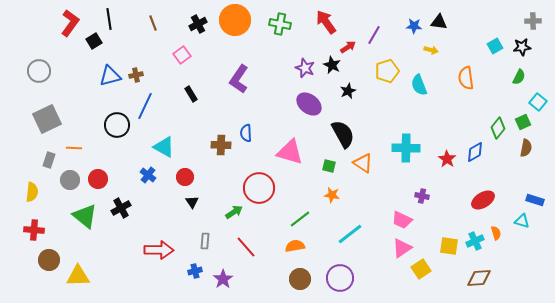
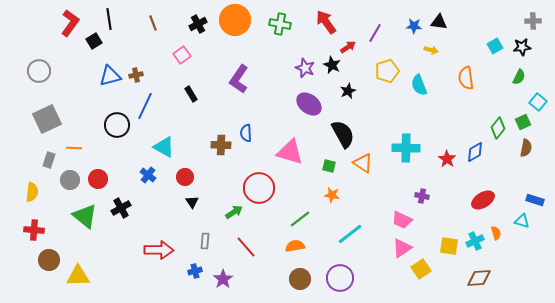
purple line at (374, 35): moved 1 px right, 2 px up
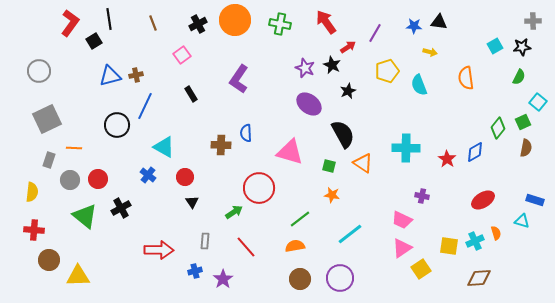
yellow arrow at (431, 50): moved 1 px left, 2 px down
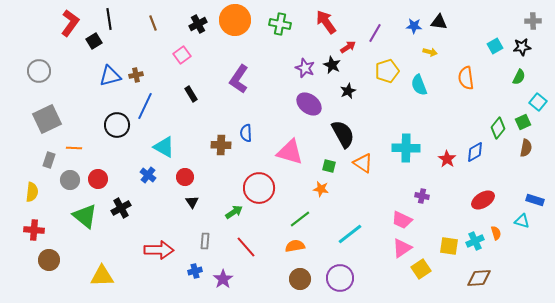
orange star at (332, 195): moved 11 px left, 6 px up
yellow triangle at (78, 276): moved 24 px right
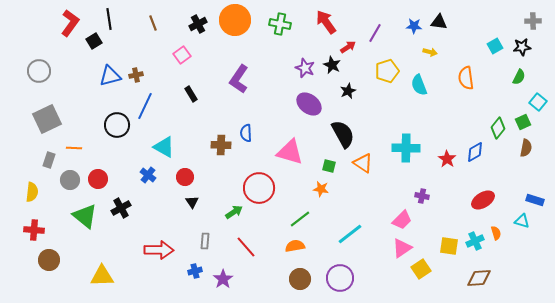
pink trapezoid at (402, 220): rotated 70 degrees counterclockwise
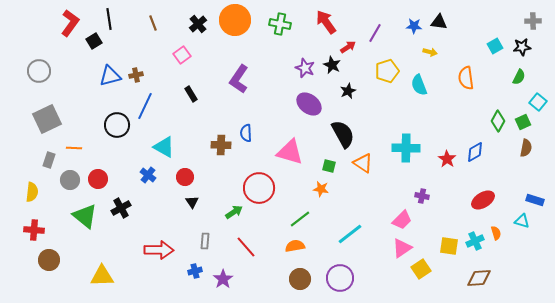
black cross at (198, 24): rotated 12 degrees counterclockwise
green diamond at (498, 128): moved 7 px up; rotated 10 degrees counterclockwise
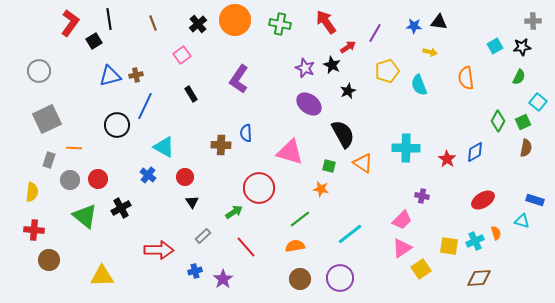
gray rectangle at (205, 241): moved 2 px left, 5 px up; rotated 42 degrees clockwise
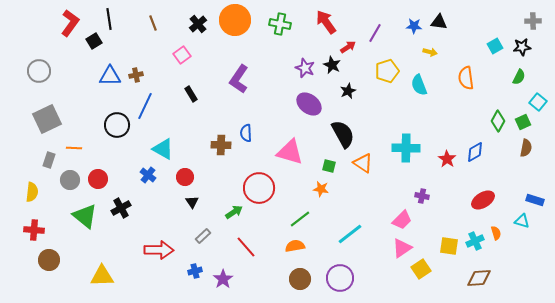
blue triangle at (110, 76): rotated 15 degrees clockwise
cyan triangle at (164, 147): moved 1 px left, 2 px down
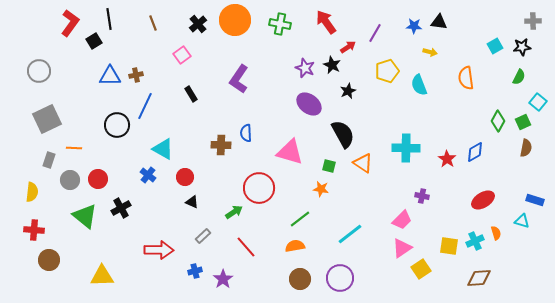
black triangle at (192, 202): rotated 32 degrees counterclockwise
